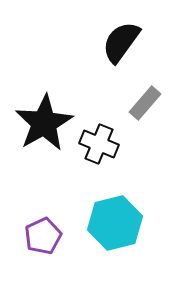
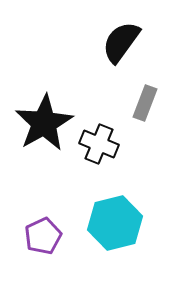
gray rectangle: rotated 20 degrees counterclockwise
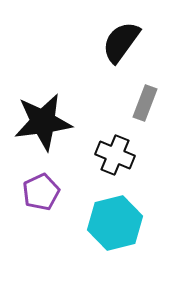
black star: moved 1 px left, 1 px up; rotated 22 degrees clockwise
black cross: moved 16 px right, 11 px down
purple pentagon: moved 2 px left, 44 px up
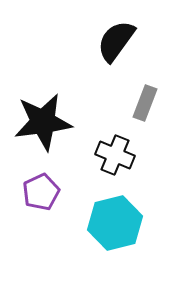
black semicircle: moved 5 px left, 1 px up
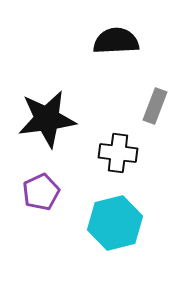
black semicircle: rotated 51 degrees clockwise
gray rectangle: moved 10 px right, 3 px down
black star: moved 4 px right, 3 px up
black cross: moved 3 px right, 2 px up; rotated 15 degrees counterclockwise
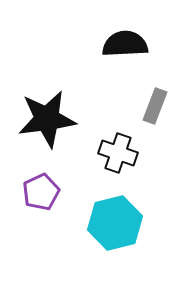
black semicircle: moved 9 px right, 3 px down
black cross: rotated 12 degrees clockwise
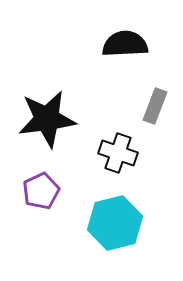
purple pentagon: moved 1 px up
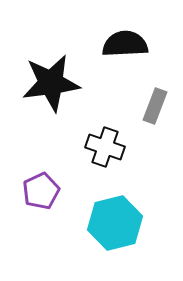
black star: moved 4 px right, 36 px up
black cross: moved 13 px left, 6 px up
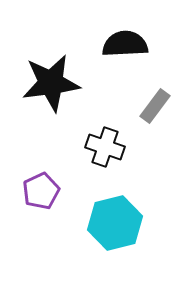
gray rectangle: rotated 16 degrees clockwise
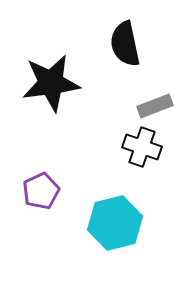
black semicircle: rotated 99 degrees counterclockwise
gray rectangle: rotated 32 degrees clockwise
black cross: moved 37 px right
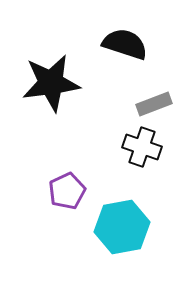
black semicircle: rotated 120 degrees clockwise
gray rectangle: moved 1 px left, 2 px up
purple pentagon: moved 26 px right
cyan hexagon: moved 7 px right, 4 px down; rotated 4 degrees clockwise
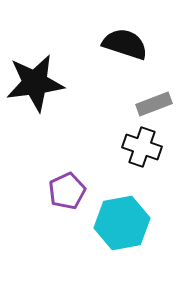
black star: moved 16 px left
cyan hexagon: moved 4 px up
